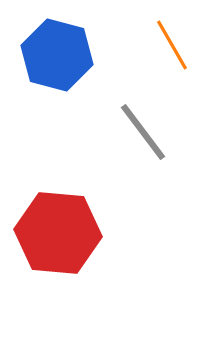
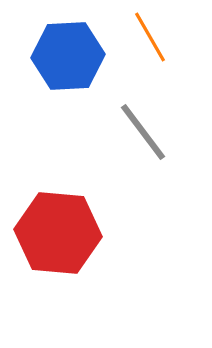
orange line: moved 22 px left, 8 px up
blue hexagon: moved 11 px right, 1 px down; rotated 18 degrees counterclockwise
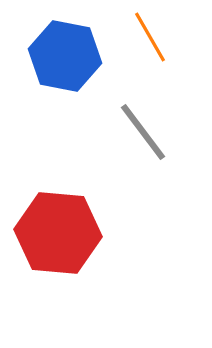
blue hexagon: moved 3 px left; rotated 14 degrees clockwise
